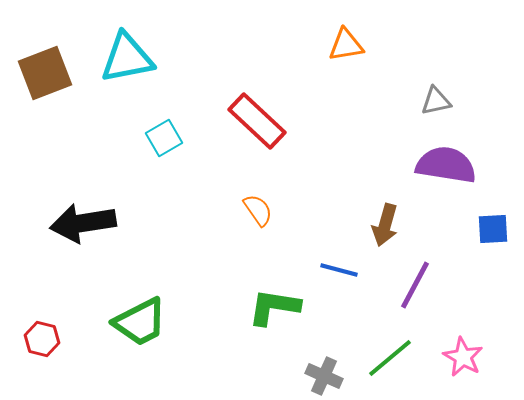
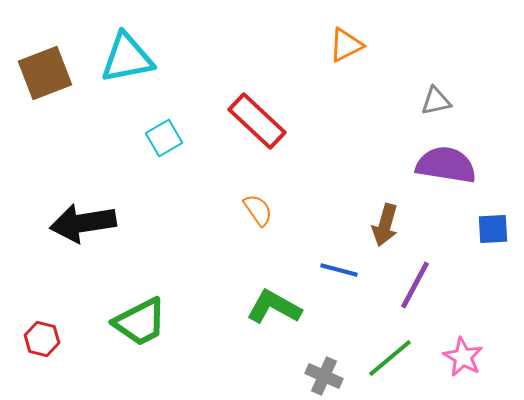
orange triangle: rotated 18 degrees counterclockwise
green L-shape: rotated 20 degrees clockwise
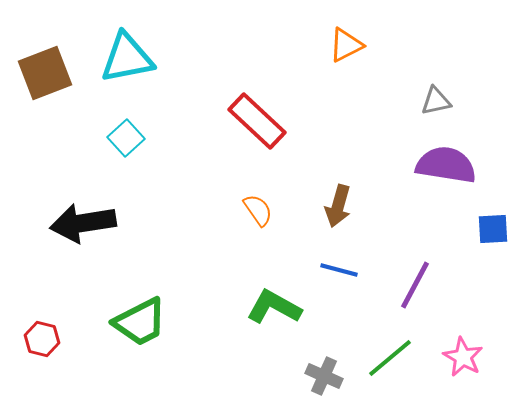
cyan square: moved 38 px left; rotated 12 degrees counterclockwise
brown arrow: moved 47 px left, 19 px up
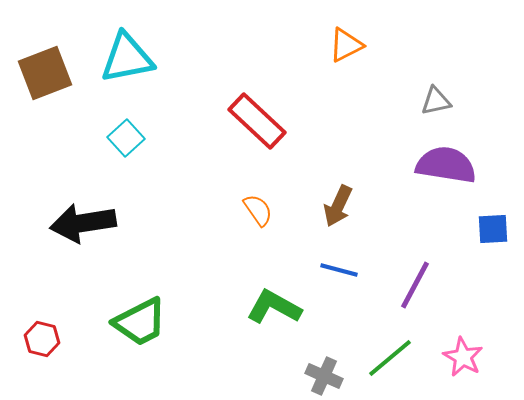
brown arrow: rotated 9 degrees clockwise
